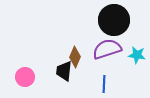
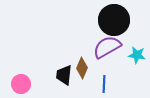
purple semicircle: moved 2 px up; rotated 12 degrees counterclockwise
brown diamond: moved 7 px right, 11 px down
black trapezoid: moved 4 px down
pink circle: moved 4 px left, 7 px down
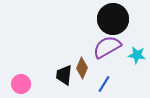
black circle: moved 1 px left, 1 px up
blue line: rotated 30 degrees clockwise
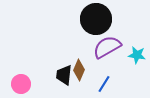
black circle: moved 17 px left
brown diamond: moved 3 px left, 2 px down
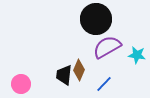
blue line: rotated 12 degrees clockwise
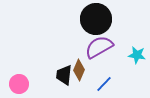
purple semicircle: moved 8 px left
pink circle: moved 2 px left
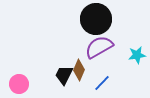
cyan star: rotated 18 degrees counterclockwise
black trapezoid: rotated 20 degrees clockwise
blue line: moved 2 px left, 1 px up
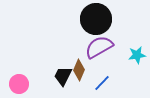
black trapezoid: moved 1 px left, 1 px down
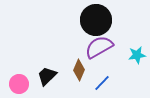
black circle: moved 1 px down
black trapezoid: moved 16 px left; rotated 20 degrees clockwise
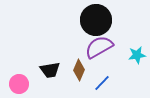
black trapezoid: moved 3 px right, 6 px up; rotated 145 degrees counterclockwise
